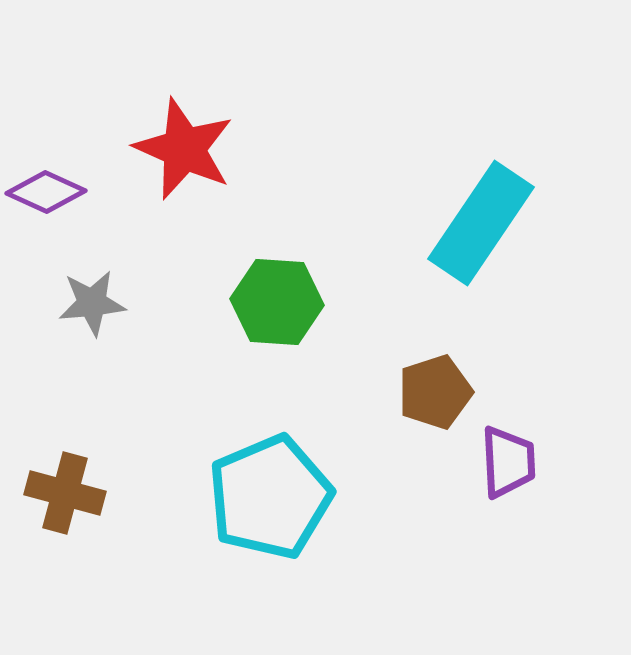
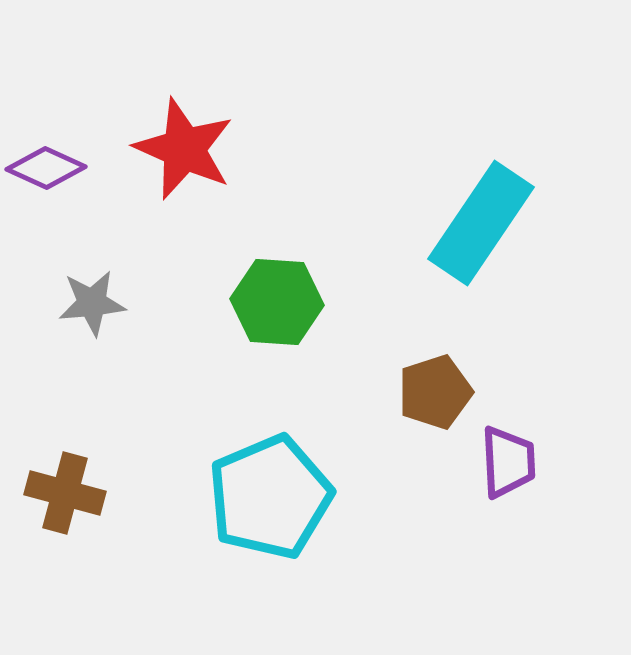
purple diamond: moved 24 px up
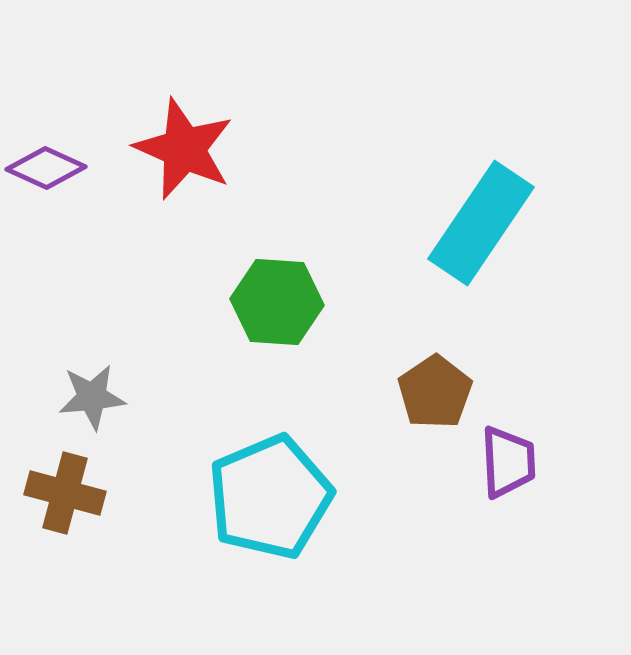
gray star: moved 94 px down
brown pentagon: rotated 16 degrees counterclockwise
